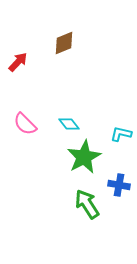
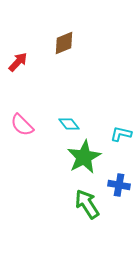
pink semicircle: moved 3 px left, 1 px down
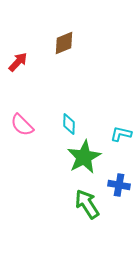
cyan diamond: rotated 40 degrees clockwise
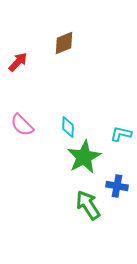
cyan diamond: moved 1 px left, 3 px down
blue cross: moved 2 px left, 1 px down
green arrow: moved 1 px right, 1 px down
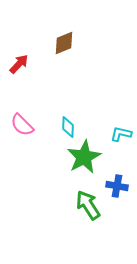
red arrow: moved 1 px right, 2 px down
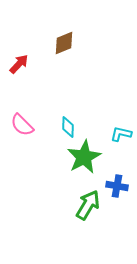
green arrow: rotated 64 degrees clockwise
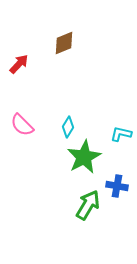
cyan diamond: rotated 30 degrees clockwise
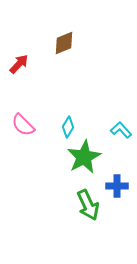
pink semicircle: moved 1 px right
cyan L-shape: moved 4 px up; rotated 35 degrees clockwise
blue cross: rotated 10 degrees counterclockwise
green arrow: rotated 124 degrees clockwise
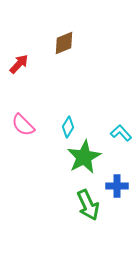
cyan L-shape: moved 3 px down
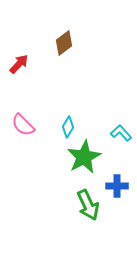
brown diamond: rotated 15 degrees counterclockwise
